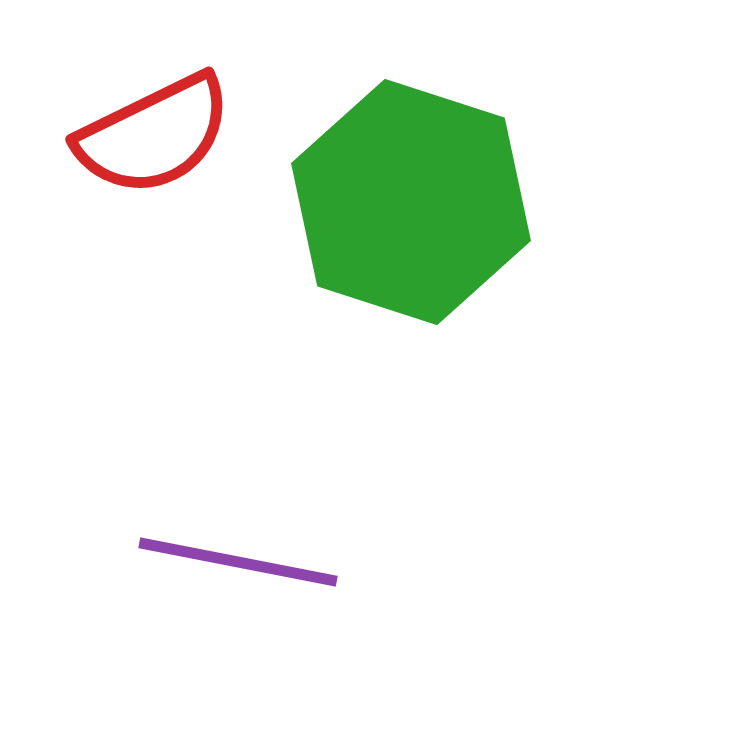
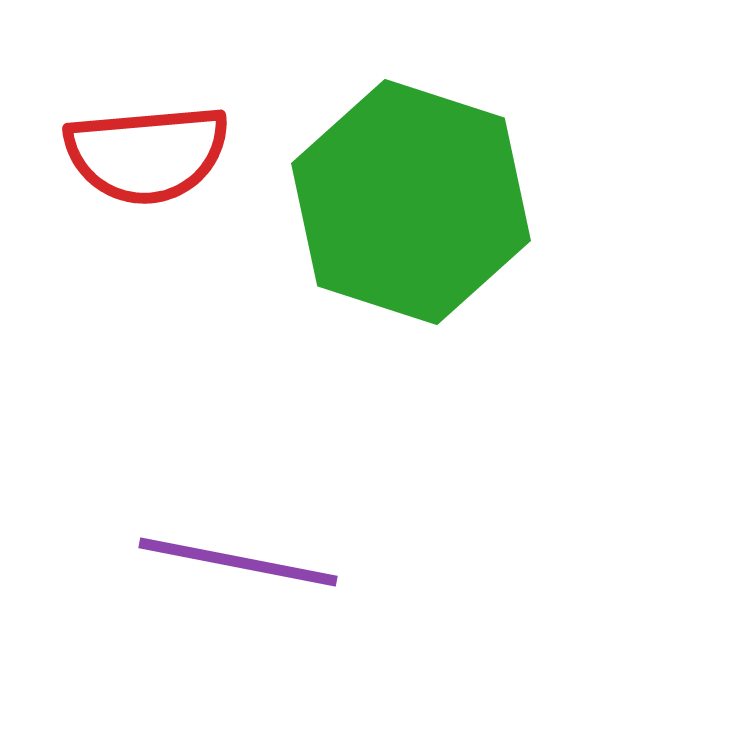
red semicircle: moved 7 px left, 19 px down; rotated 21 degrees clockwise
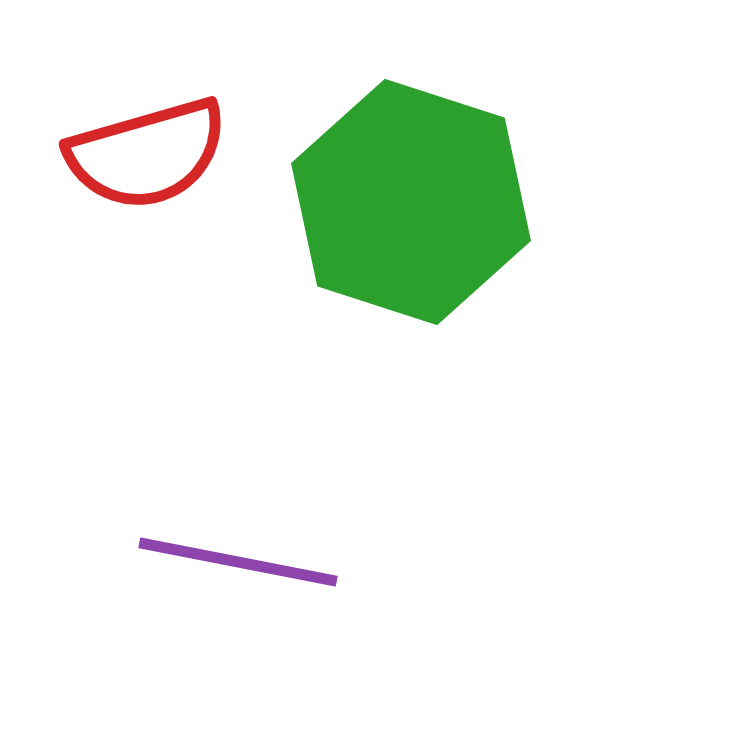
red semicircle: rotated 11 degrees counterclockwise
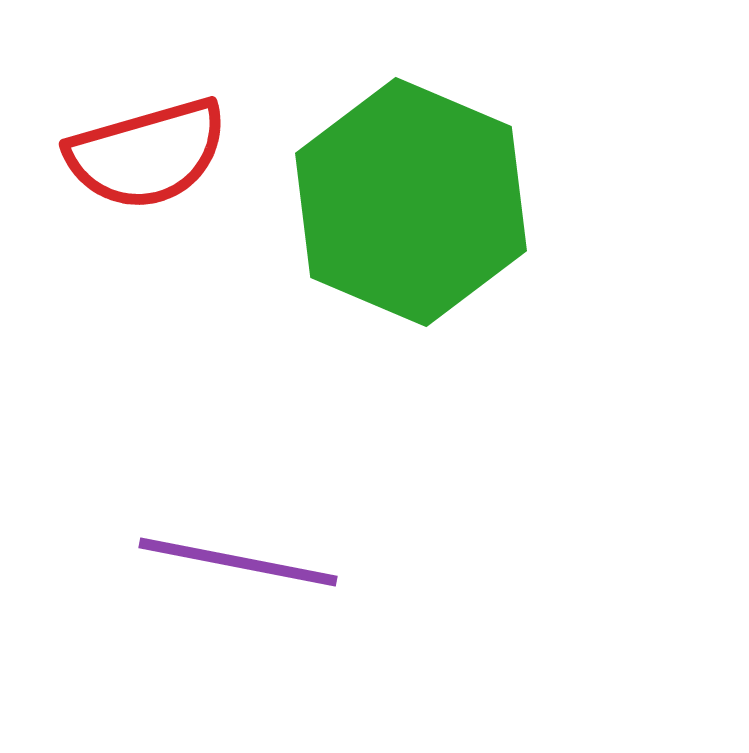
green hexagon: rotated 5 degrees clockwise
